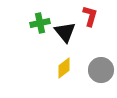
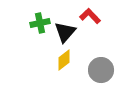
red L-shape: rotated 60 degrees counterclockwise
black triangle: rotated 20 degrees clockwise
yellow diamond: moved 8 px up
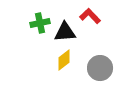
black triangle: rotated 45 degrees clockwise
gray circle: moved 1 px left, 2 px up
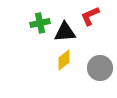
red L-shape: rotated 70 degrees counterclockwise
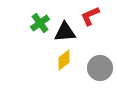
green cross: rotated 24 degrees counterclockwise
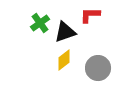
red L-shape: moved 1 px up; rotated 25 degrees clockwise
black triangle: rotated 15 degrees counterclockwise
gray circle: moved 2 px left
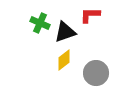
green cross: rotated 30 degrees counterclockwise
gray circle: moved 2 px left, 5 px down
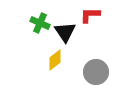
black triangle: rotated 45 degrees counterclockwise
yellow diamond: moved 9 px left
gray circle: moved 1 px up
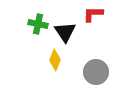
red L-shape: moved 3 px right, 1 px up
green cross: moved 2 px left, 1 px down; rotated 12 degrees counterclockwise
yellow diamond: rotated 30 degrees counterclockwise
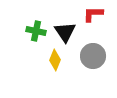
green cross: moved 2 px left, 7 px down
gray circle: moved 3 px left, 16 px up
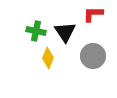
yellow diamond: moved 7 px left, 2 px up
